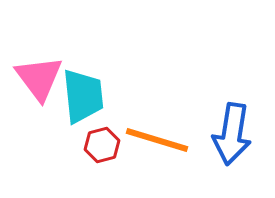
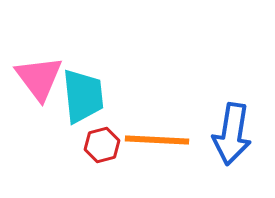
orange line: rotated 14 degrees counterclockwise
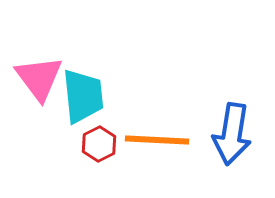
red hexagon: moved 3 px left, 1 px up; rotated 12 degrees counterclockwise
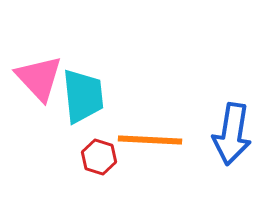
pink triangle: rotated 6 degrees counterclockwise
orange line: moved 7 px left
red hexagon: moved 13 px down; rotated 16 degrees counterclockwise
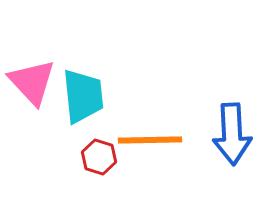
pink triangle: moved 7 px left, 4 px down
blue arrow: rotated 12 degrees counterclockwise
orange line: rotated 4 degrees counterclockwise
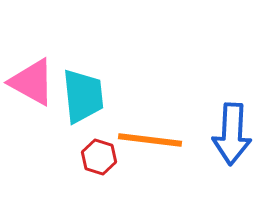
pink triangle: rotated 18 degrees counterclockwise
blue arrow: rotated 6 degrees clockwise
orange line: rotated 8 degrees clockwise
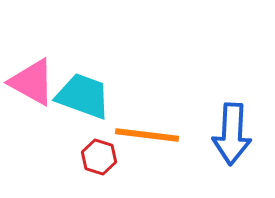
cyan trapezoid: rotated 64 degrees counterclockwise
orange line: moved 3 px left, 5 px up
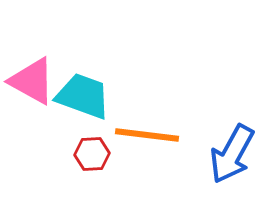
pink triangle: moved 1 px up
blue arrow: moved 20 px down; rotated 26 degrees clockwise
red hexagon: moved 7 px left, 3 px up; rotated 20 degrees counterclockwise
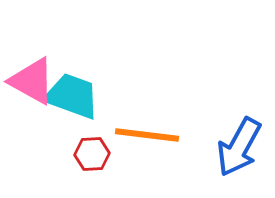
cyan trapezoid: moved 11 px left
blue arrow: moved 7 px right, 7 px up
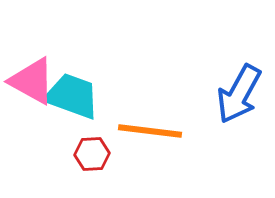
orange line: moved 3 px right, 4 px up
blue arrow: moved 53 px up
